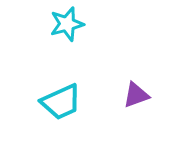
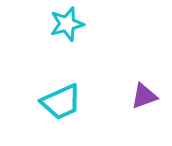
purple triangle: moved 8 px right, 1 px down
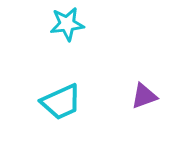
cyan star: rotated 8 degrees clockwise
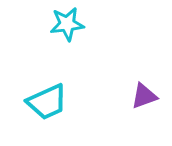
cyan trapezoid: moved 14 px left
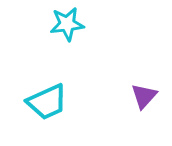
purple triangle: rotated 28 degrees counterclockwise
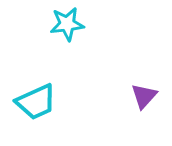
cyan trapezoid: moved 11 px left
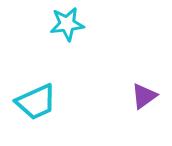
purple triangle: rotated 12 degrees clockwise
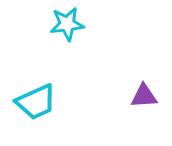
purple triangle: rotated 32 degrees clockwise
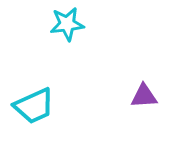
cyan trapezoid: moved 2 px left, 4 px down
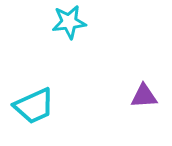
cyan star: moved 2 px right, 2 px up
